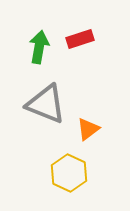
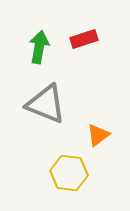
red rectangle: moved 4 px right
orange triangle: moved 10 px right, 6 px down
yellow hexagon: rotated 18 degrees counterclockwise
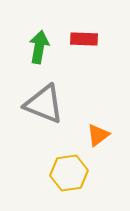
red rectangle: rotated 20 degrees clockwise
gray triangle: moved 2 px left
yellow hexagon: rotated 15 degrees counterclockwise
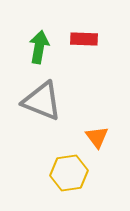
gray triangle: moved 2 px left, 3 px up
orange triangle: moved 1 px left, 2 px down; rotated 30 degrees counterclockwise
